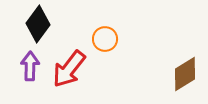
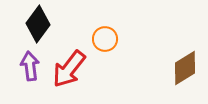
purple arrow: rotated 8 degrees counterclockwise
brown diamond: moved 6 px up
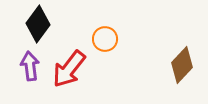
brown diamond: moved 3 px left, 3 px up; rotated 15 degrees counterclockwise
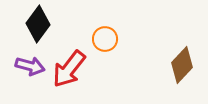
purple arrow: rotated 112 degrees clockwise
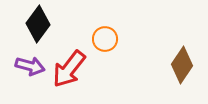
brown diamond: rotated 9 degrees counterclockwise
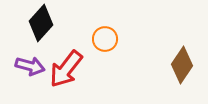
black diamond: moved 3 px right, 1 px up; rotated 6 degrees clockwise
red arrow: moved 3 px left
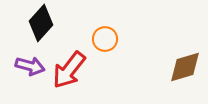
brown diamond: moved 3 px right, 2 px down; rotated 39 degrees clockwise
red arrow: moved 3 px right, 1 px down
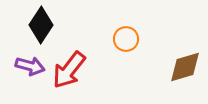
black diamond: moved 2 px down; rotated 9 degrees counterclockwise
orange circle: moved 21 px right
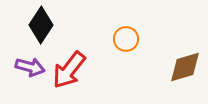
purple arrow: moved 1 px down
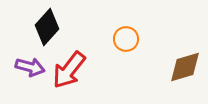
black diamond: moved 6 px right, 2 px down; rotated 9 degrees clockwise
